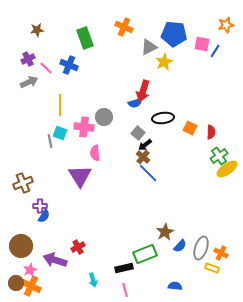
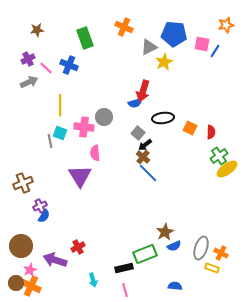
purple cross at (40, 206): rotated 24 degrees counterclockwise
blue semicircle at (180, 246): moved 6 px left; rotated 24 degrees clockwise
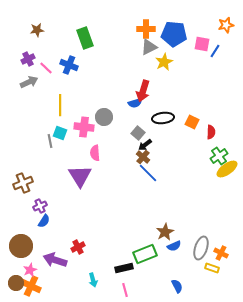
orange cross at (124, 27): moved 22 px right, 2 px down; rotated 24 degrees counterclockwise
orange square at (190, 128): moved 2 px right, 6 px up
blue semicircle at (44, 216): moved 5 px down
blue semicircle at (175, 286): moved 2 px right; rotated 56 degrees clockwise
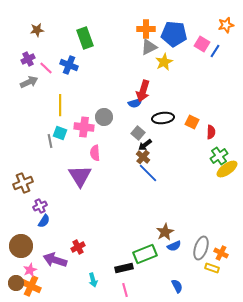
pink square at (202, 44): rotated 21 degrees clockwise
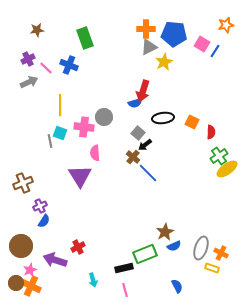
brown cross at (143, 157): moved 10 px left
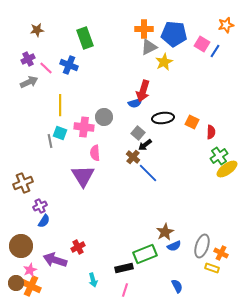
orange cross at (146, 29): moved 2 px left
purple triangle at (80, 176): moved 3 px right
gray ellipse at (201, 248): moved 1 px right, 2 px up
pink line at (125, 290): rotated 32 degrees clockwise
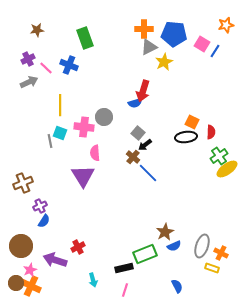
black ellipse at (163, 118): moved 23 px right, 19 px down
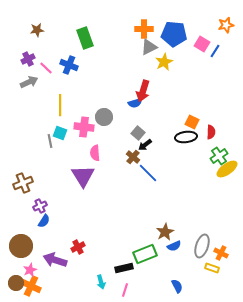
cyan arrow at (93, 280): moved 8 px right, 2 px down
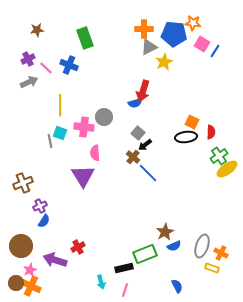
orange star at (226, 25): moved 33 px left, 2 px up; rotated 21 degrees clockwise
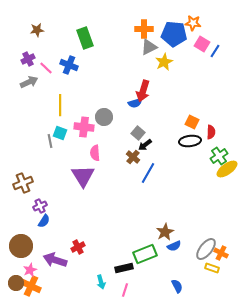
black ellipse at (186, 137): moved 4 px right, 4 px down
blue line at (148, 173): rotated 75 degrees clockwise
gray ellipse at (202, 246): moved 4 px right, 3 px down; rotated 20 degrees clockwise
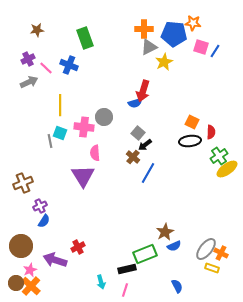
pink square at (202, 44): moved 1 px left, 3 px down; rotated 14 degrees counterclockwise
black rectangle at (124, 268): moved 3 px right, 1 px down
orange cross at (31, 286): rotated 18 degrees clockwise
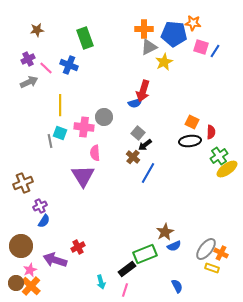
black rectangle at (127, 269): rotated 24 degrees counterclockwise
